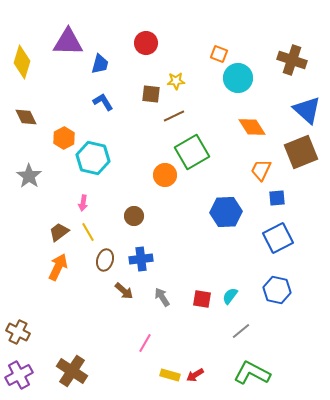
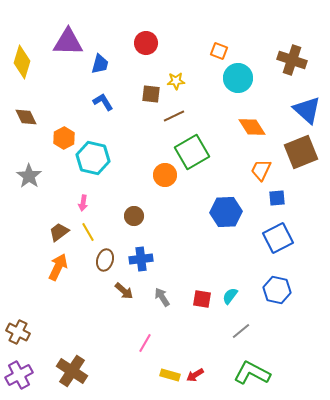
orange square at (219, 54): moved 3 px up
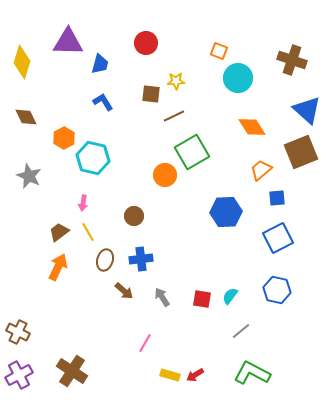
orange trapezoid at (261, 170): rotated 25 degrees clockwise
gray star at (29, 176): rotated 10 degrees counterclockwise
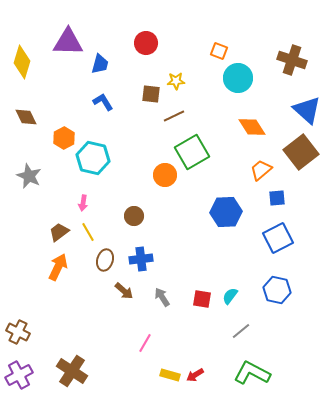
brown square at (301, 152): rotated 16 degrees counterclockwise
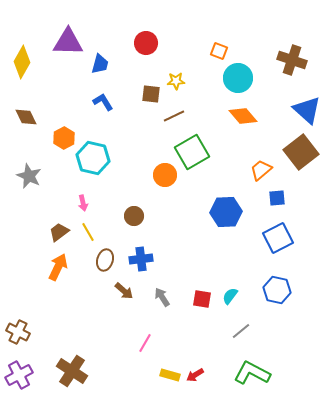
yellow diamond at (22, 62): rotated 12 degrees clockwise
orange diamond at (252, 127): moved 9 px left, 11 px up; rotated 8 degrees counterclockwise
pink arrow at (83, 203): rotated 21 degrees counterclockwise
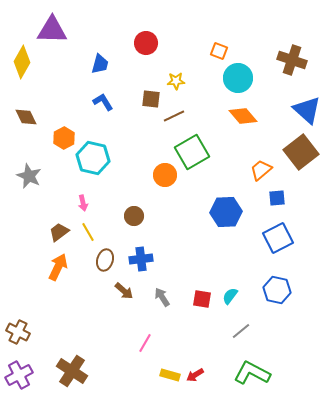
purple triangle at (68, 42): moved 16 px left, 12 px up
brown square at (151, 94): moved 5 px down
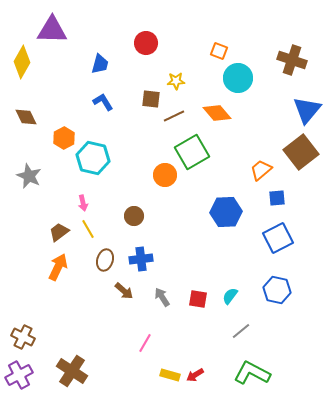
blue triangle at (307, 110): rotated 28 degrees clockwise
orange diamond at (243, 116): moved 26 px left, 3 px up
yellow line at (88, 232): moved 3 px up
red square at (202, 299): moved 4 px left
brown cross at (18, 332): moved 5 px right, 5 px down
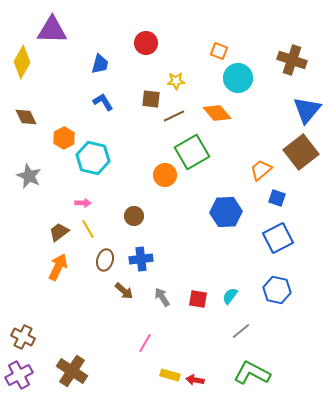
blue square at (277, 198): rotated 24 degrees clockwise
pink arrow at (83, 203): rotated 77 degrees counterclockwise
red arrow at (195, 375): moved 5 px down; rotated 42 degrees clockwise
